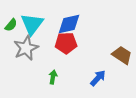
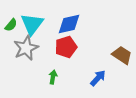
red pentagon: moved 4 px down; rotated 15 degrees counterclockwise
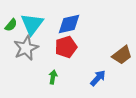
brown trapezoid: rotated 110 degrees clockwise
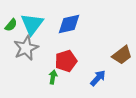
red pentagon: moved 14 px down
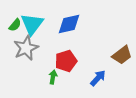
green semicircle: moved 4 px right
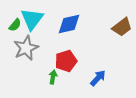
cyan triangle: moved 5 px up
brown trapezoid: moved 28 px up
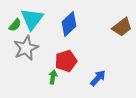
blue diamond: rotated 30 degrees counterclockwise
